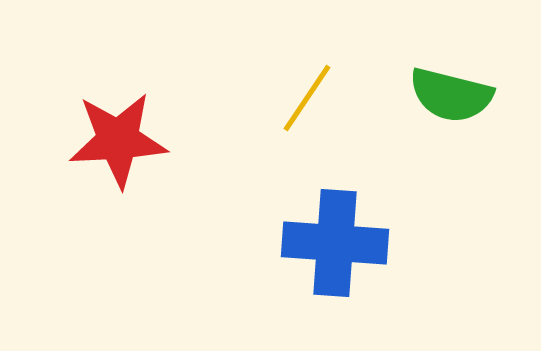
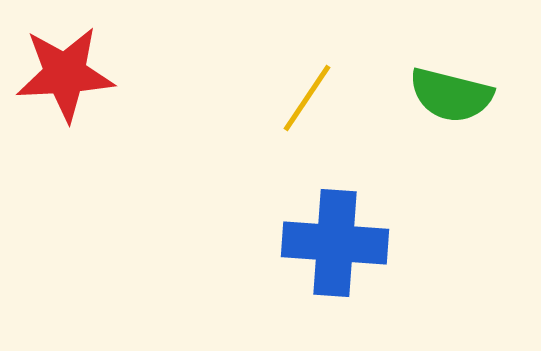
red star: moved 53 px left, 66 px up
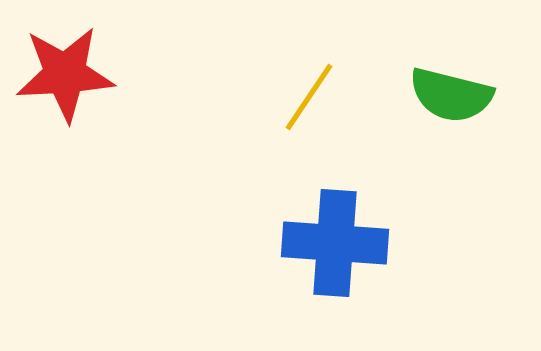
yellow line: moved 2 px right, 1 px up
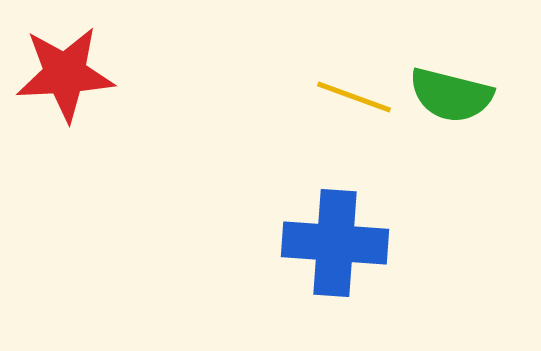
yellow line: moved 45 px right; rotated 76 degrees clockwise
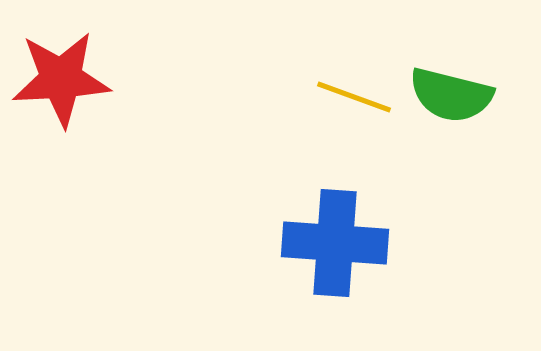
red star: moved 4 px left, 5 px down
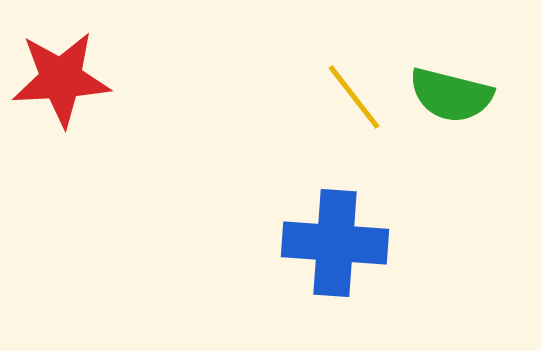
yellow line: rotated 32 degrees clockwise
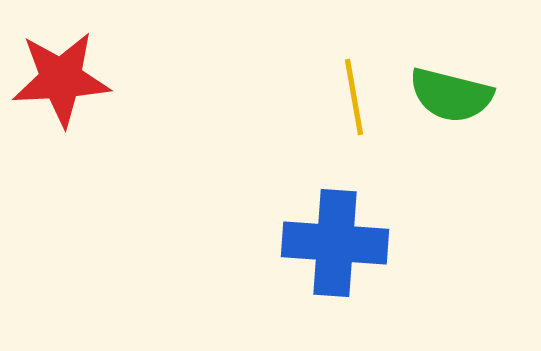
yellow line: rotated 28 degrees clockwise
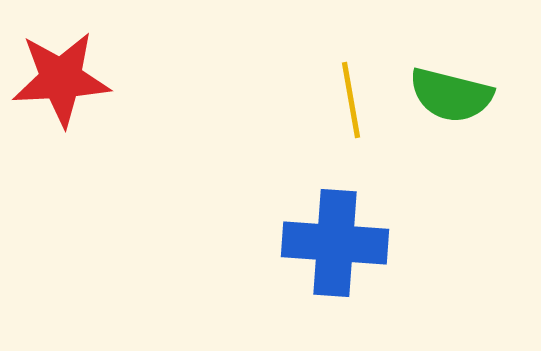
yellow line: moved 3 px left, 3 px down
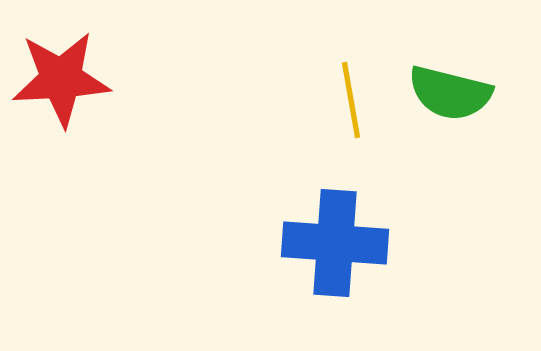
green semicircle: moved 1 px left, 2 px up
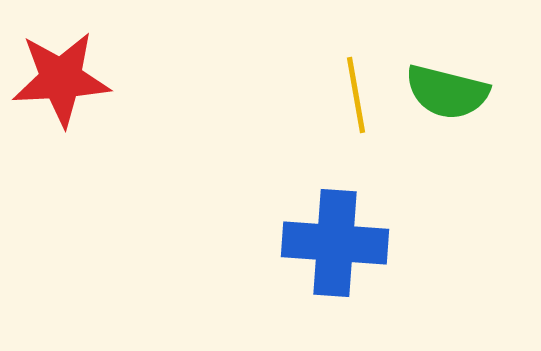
green semicircle: moved 3 px left, 1 px up
yellow line: moved 5 px right, 5 px up
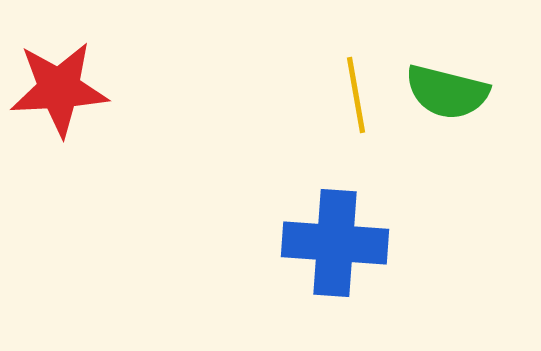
red star: moved 2 px left, 10 px down
